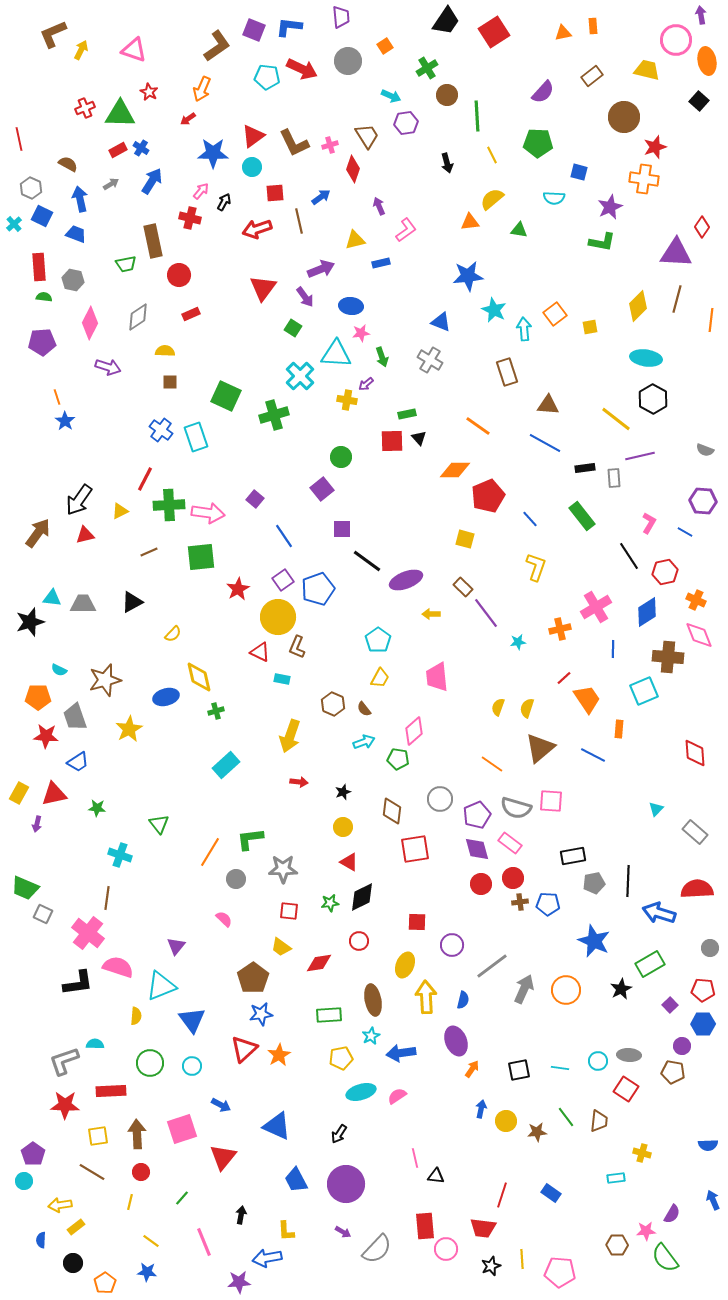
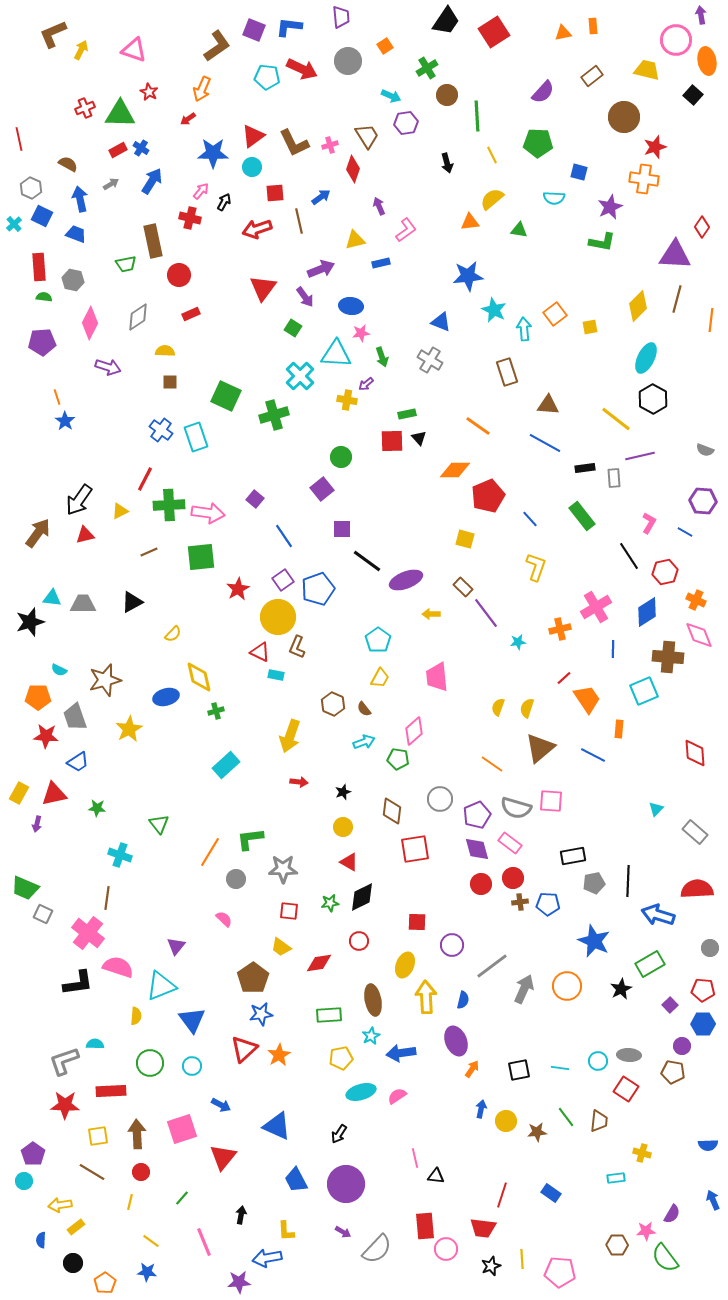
black square at (699, 101): moved 6 px left, 6 px up
purple triangle at (676, 253): moved 1 px left, 2 px down
cyan ellipse at (646, 358): rotated 72 degrees counterclockwise
cyan rectangle at (282, 679): moved 6 px left, 4 px up
blue arrow at (659, 913): moved 1 px left, 2 px down
orange circle at (566, 990): moved 1 px right, 4 px up
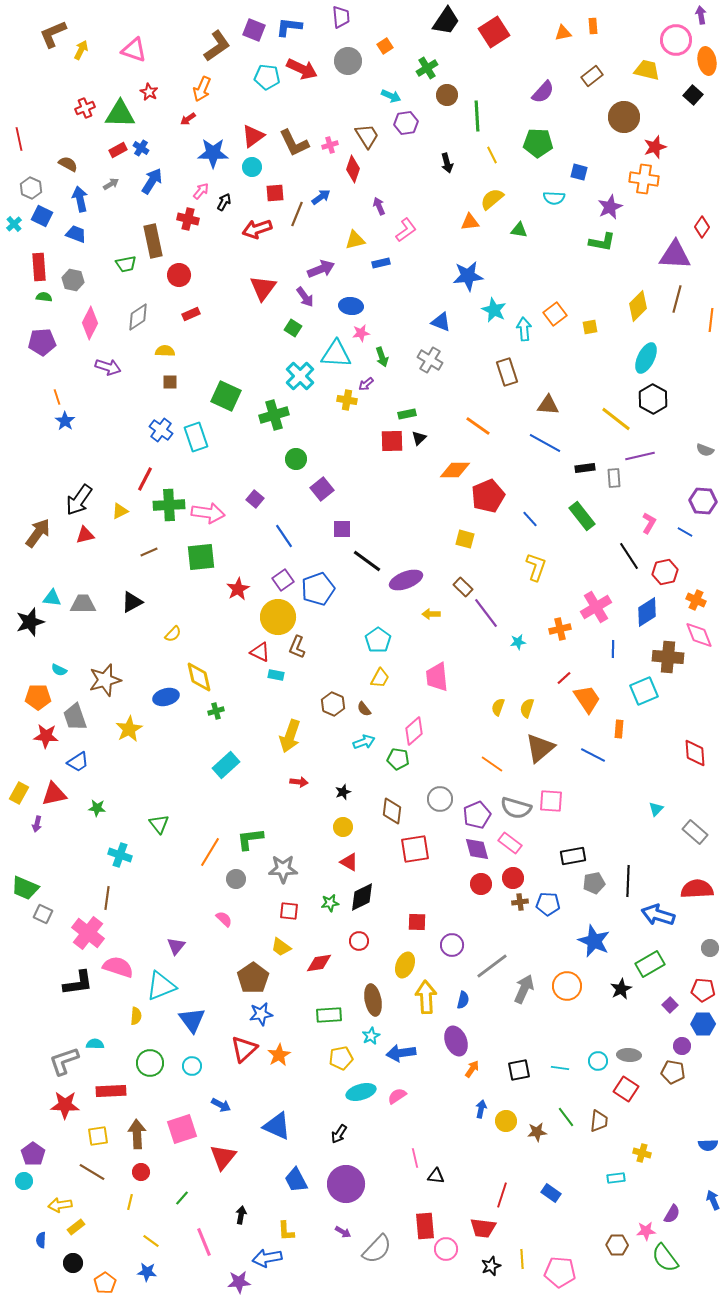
red cross at (190, 218): moved 2 px left, 1 px down
brown line at (299, 221): moved 2 px left, 7 px up; rotated 35 degrees clockwise
black triangle at (419, 438): rotated 28 degrees clockwise
green circle at (341, 457): moved 45 px left, 2 px down
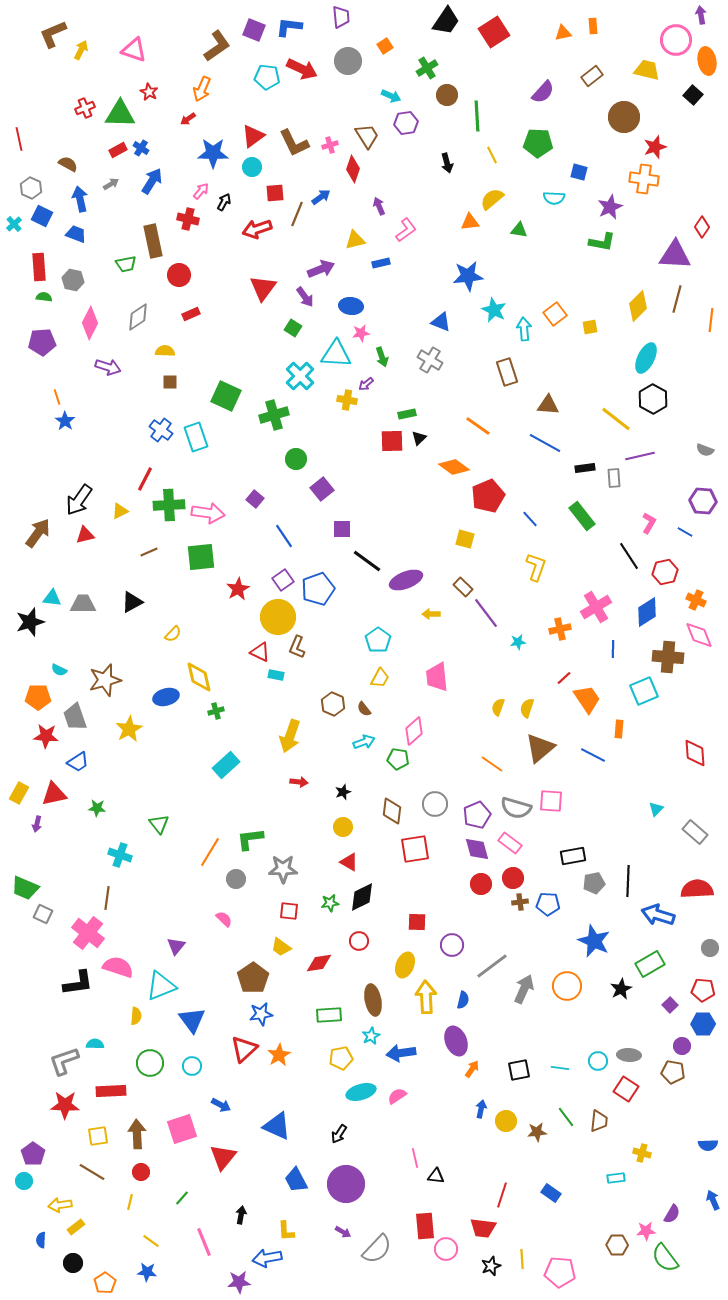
orange diamond at (455, 470): moved 1 px left, 3 px up; rotated 36 degrees clockwise
gray circle at (440, 799): moved 5 px left, 5 px down
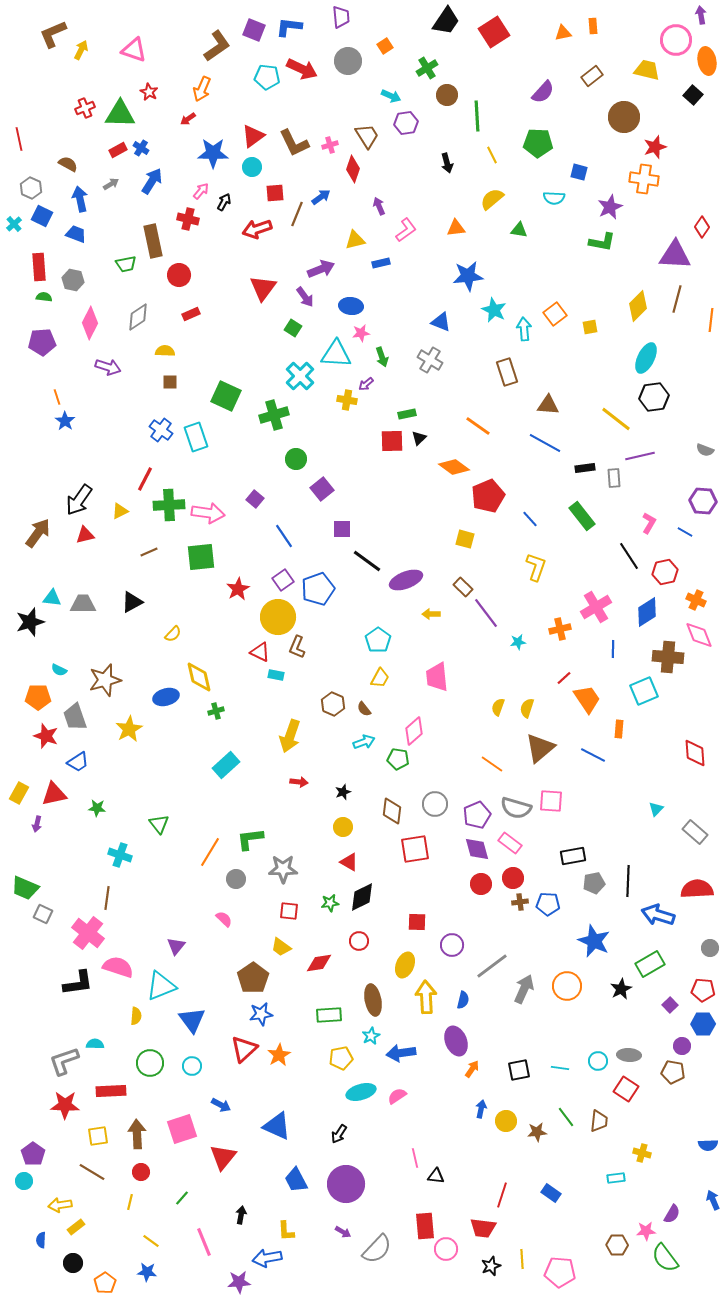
orange triangle at (470, 222): moved 14 px left, 6 px down
black hexagon at (653, 399): moved 1 px right, 2 px up; rotated 24 degrees clockwise
red star at (46, 736): rotated 15 degrees clockwise
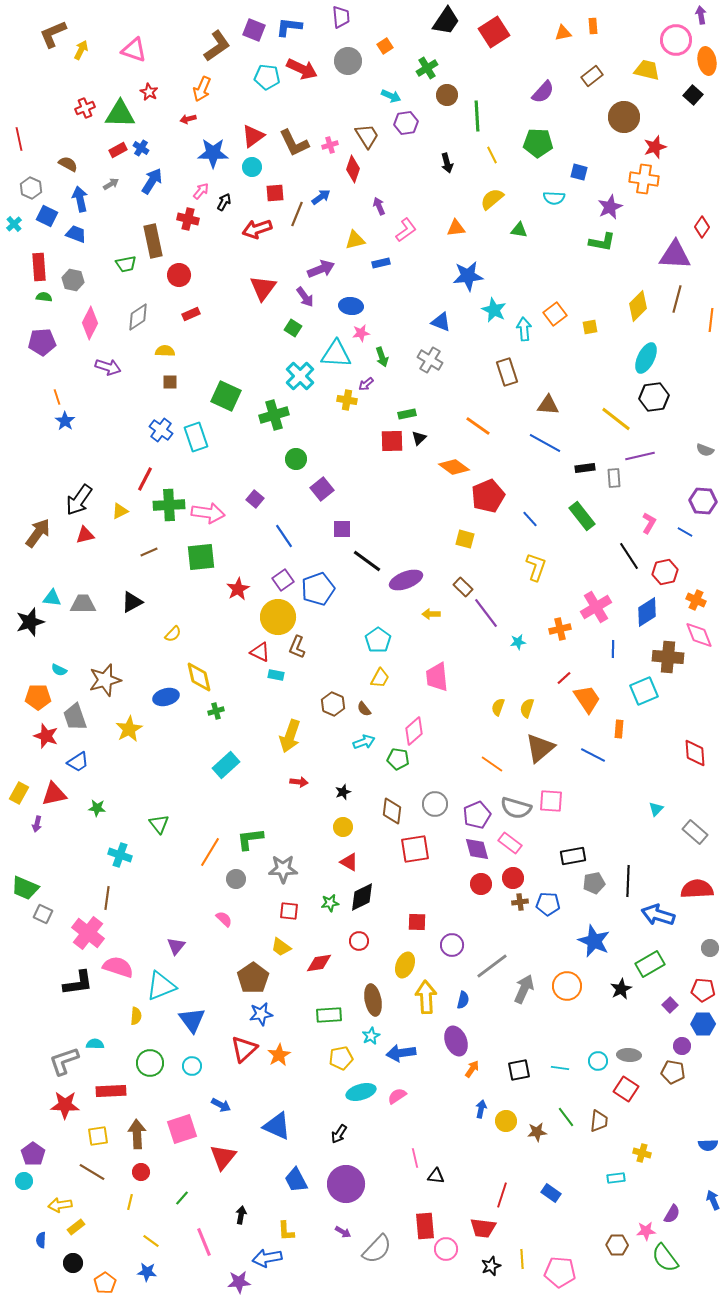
red arrow at (188, 119): rotated 21 degrees clockwise
blue square at (42, 216): moved 5 px right
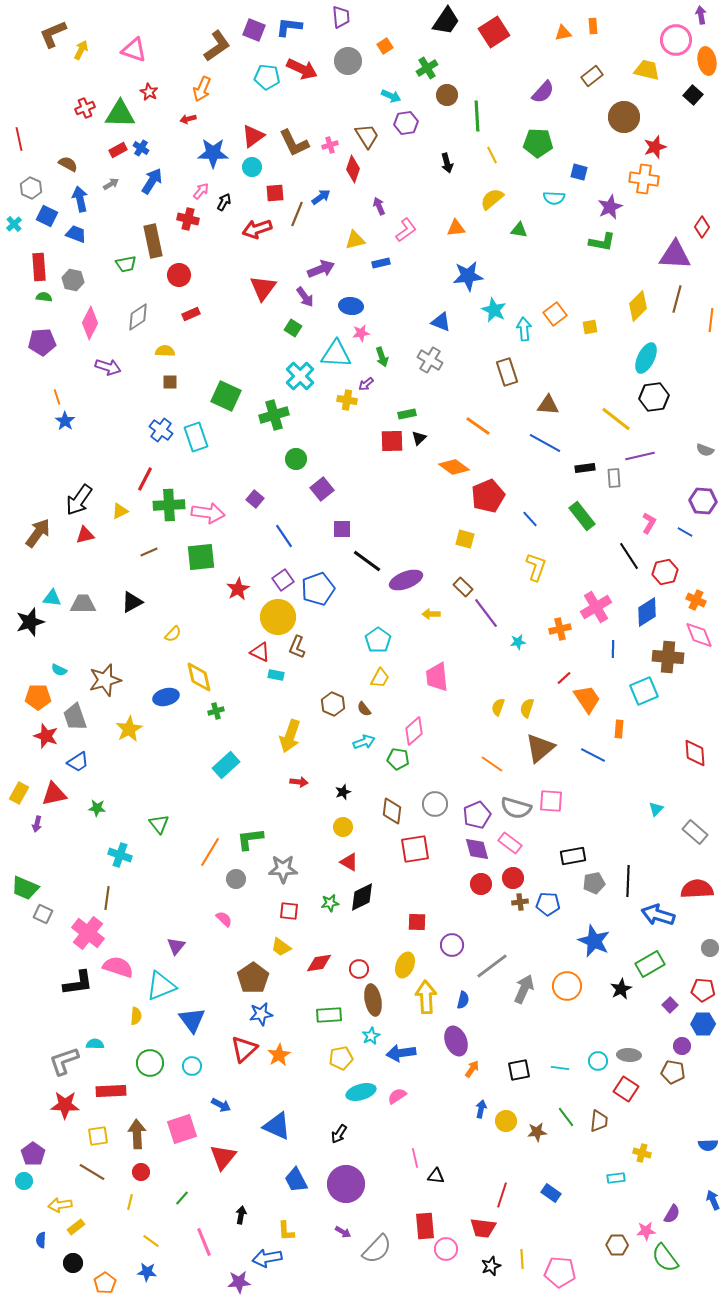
red circle at (359, 941): moved 28 px down
